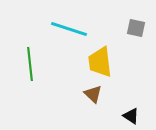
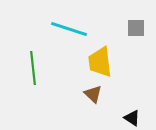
gray square: rotated 12 degrees counterclockwise
green line: moved 3 px right, 4 px down
black triangle: moved 1 px right, 2 px down
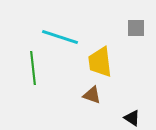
cyan line: moved 9 px left, 8 px down
brown triangle: moved 1 px left, 1 px down; rotated 24 degrees counterclockwise
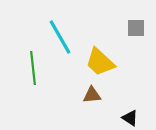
cyan line: rotated 42 degrees clockwise
yellow trapezoid: rotated 40 degrees counterclockwise
brown triangle: rotated 24 degrees counterclockwise
black triangle: moved 2 px left
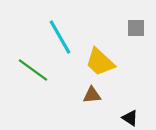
green line: moved 2 px down; rotated 48 degrees counterclockwise
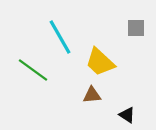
black triangle: moved 3 px left, 3 px up
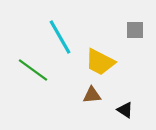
gray square: moved 1 px left, 2 px down
yellow trapezoid: rotated 16 degrees counterclockwise
black triangle: moved 2 px left, 5 px up
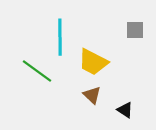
cyan line: rotated 30 degrees clockwise
yellow trapezoid: moved 7 px left
green line: moved 4 px right, 1 px down
brown triangle: rotated 48 degrees clockwise
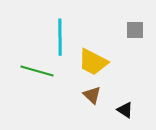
green line: rotated 20 degrees counterclockwise
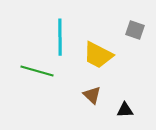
gray square: rotated 18 degrees clockwise
yellow trapezoid: moved 5 px right, 7 px up
black triangle: rotated 36 degrees counterclockwise
